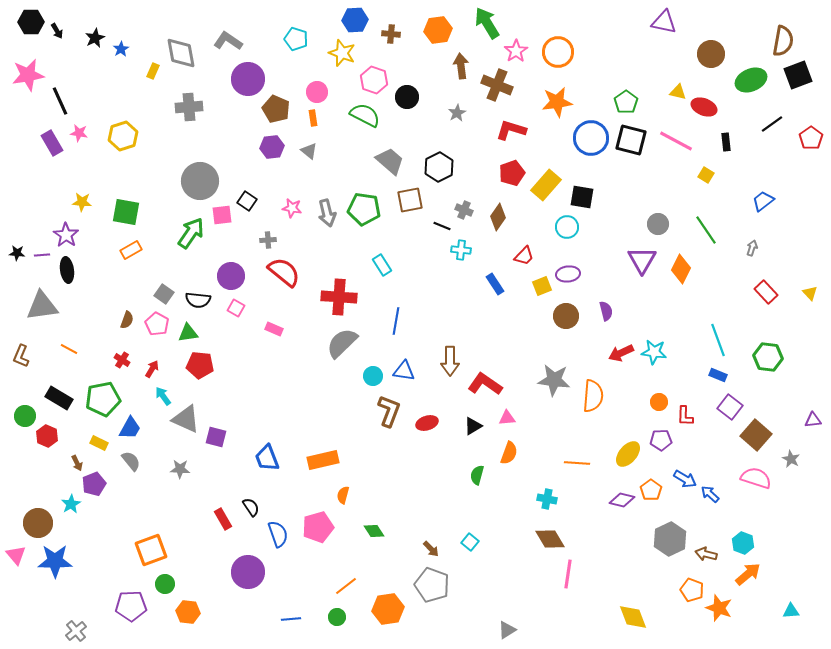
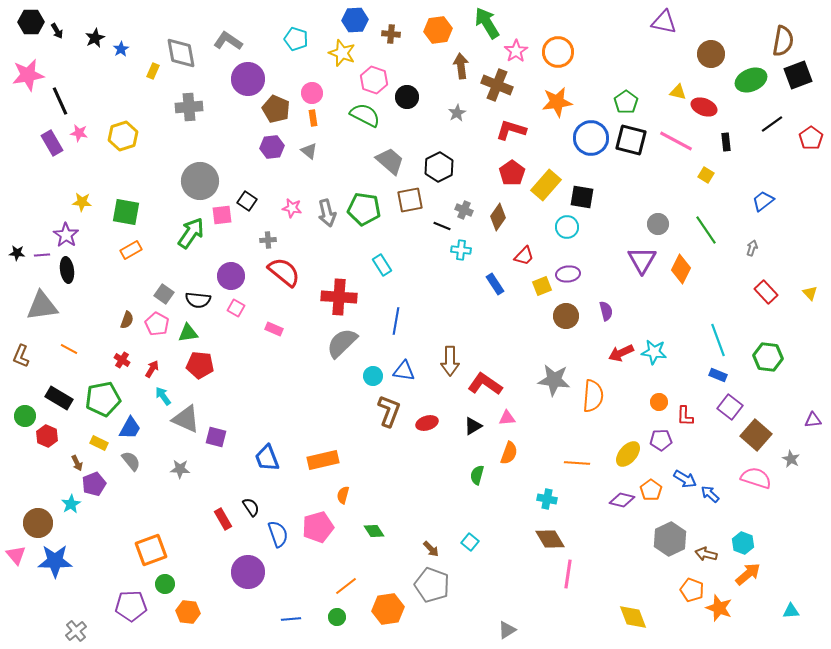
pink circle at (317, 92): moved 5 px left, 1 px down
red pentagon at (512, 173): rotated 15 degrees counterclockwise
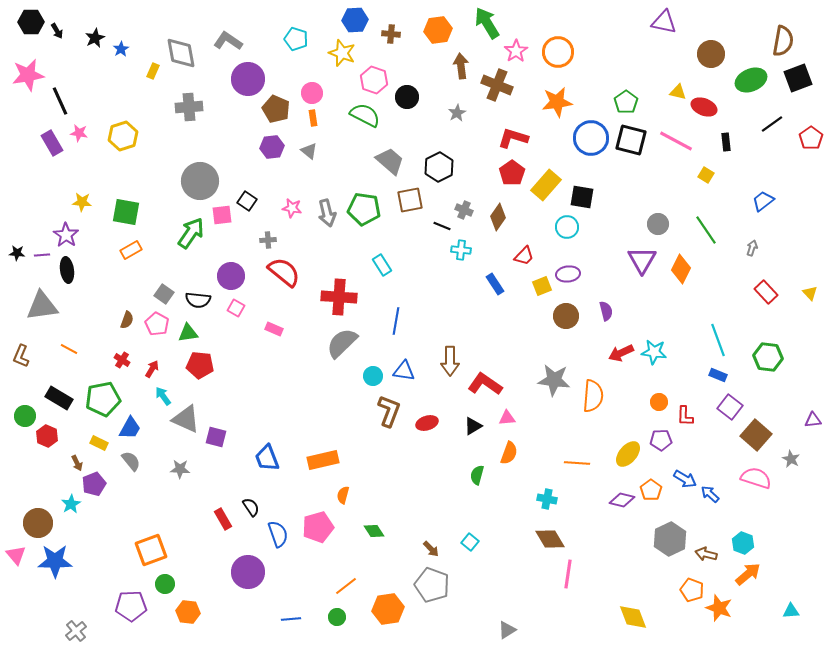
black square at (798, 75): moved 3 px down
red L-shape at (511, 130): moved 2 px right, 8 px down
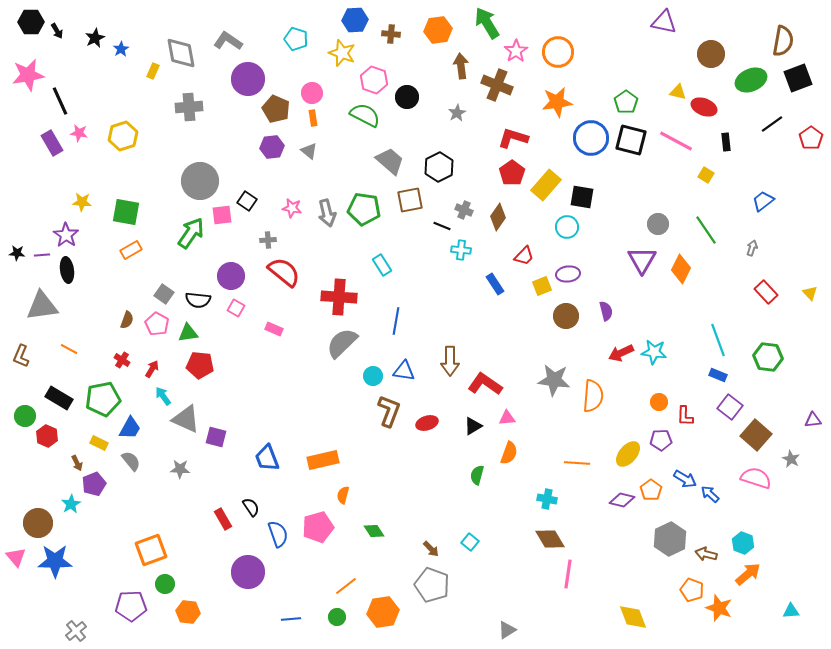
pink triangle at (16, 555): moved 2 px down
orange hexagon at (388, 609): moved 5 px left, 3 px down
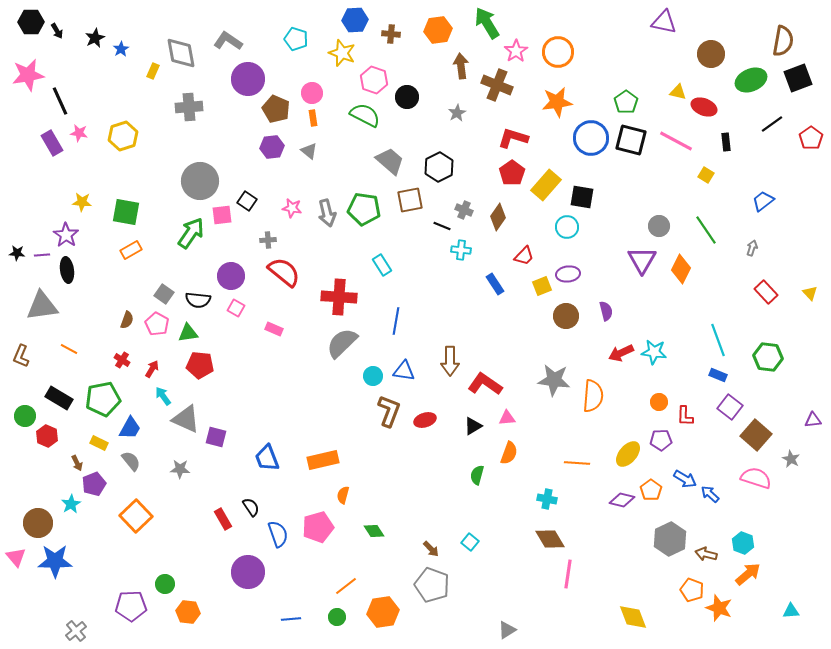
gray circle at (658, 224): moved 1 px right, 2 px down
red ellipse at (427, 423): moved 2 px left, 3 px up
orange square at (151, 550): moved 15 px left, 34 px up; rotated 24 degrees counterclockwise
